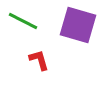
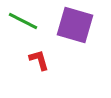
purple square: moved 3 px left
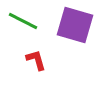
red L-shape: moved 3 px left
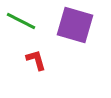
green line: moved 2 px left
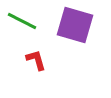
green line: moved 1 px right
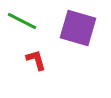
purple square: moved 3 px right, 3 px down
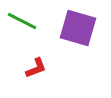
red L-shape: moved 8 px down; rotated 85 degrees clockwise
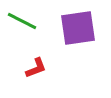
purple square: rotated 24 degrees counterclockwise
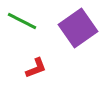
purple square: rotated 27 degrees counterclockwise
